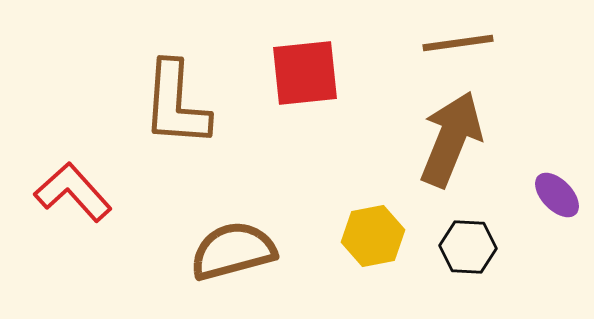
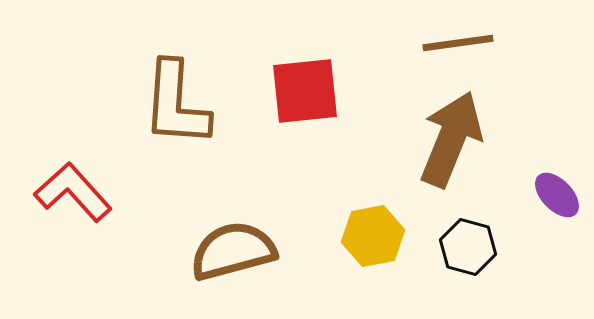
red square: moved 18 px down
black hexagon: rotated 12 degrees clockwise
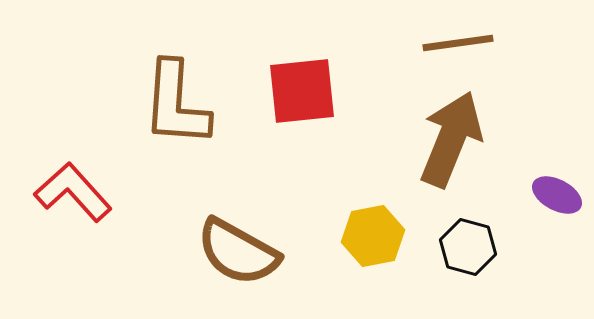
red square: moved 3 px left
purple ellipse: rotated 18 degrees counterclockwise
brown semicircle: moved 5 px right, 1 px down; rotated 136 degrees counterclockwise
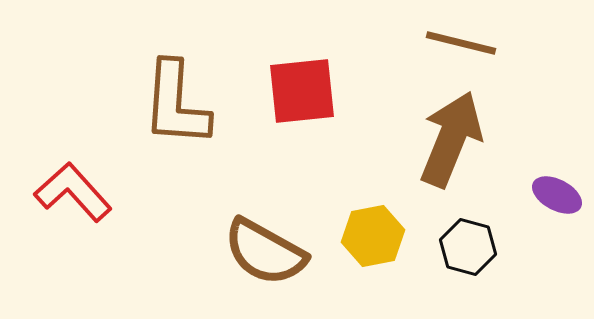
brown line: moved 3 px right; rotated 22 degrees clockwise
brown semicircle: moved 27 px right
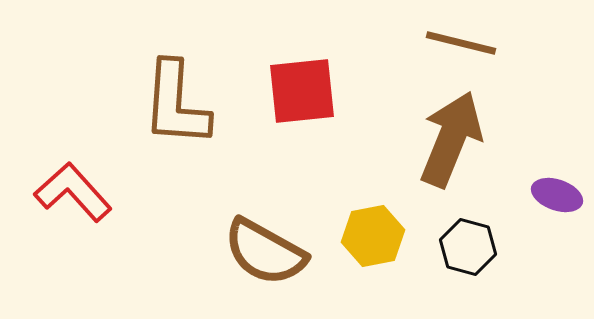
purple ellipse: rotated 9 degrees counterclockwise
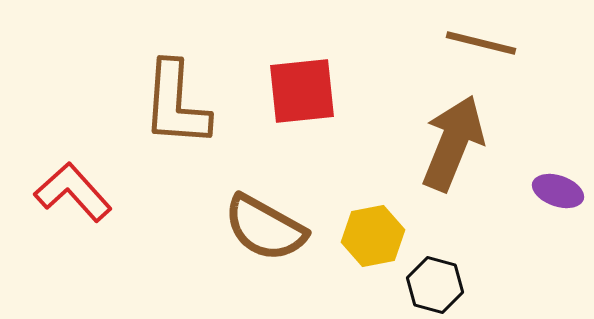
brown line: moved 20 px right
brown arrow: moved 2 px right, 4 px down
purple ellipse: moved 1 px right, 4 px up
black hexagon: moved 33 px left, 38 px down
brown semicircle: moved 24 px up
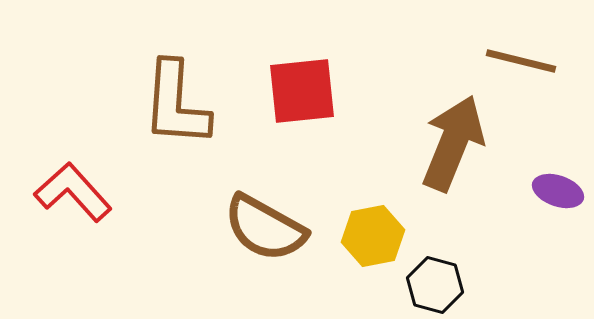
brown line: moved 40 px right, 18 px down
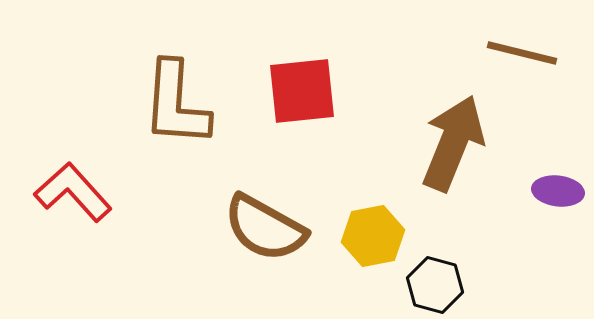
brown line: moved 1 px right, 8 px up
purple ellipse: rotated 12 degrees counterclockwise
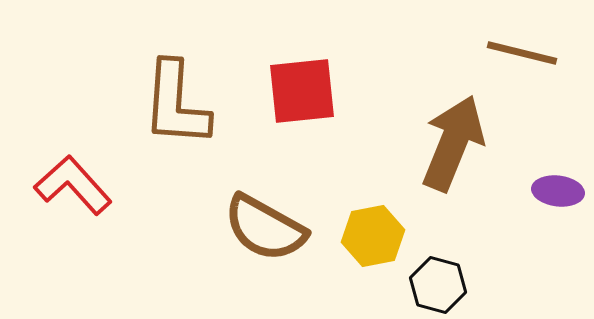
red L-shape: moved 7 px up
black hexagon: moved 3 px right
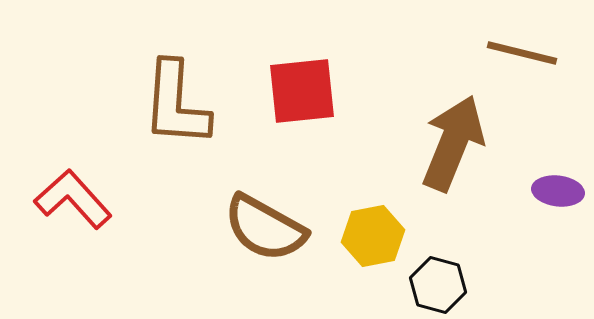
red L-shape: moved 14 px down
